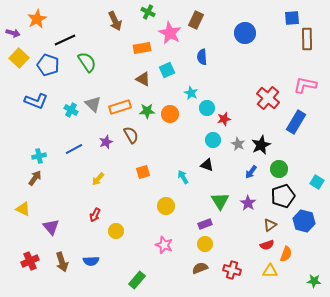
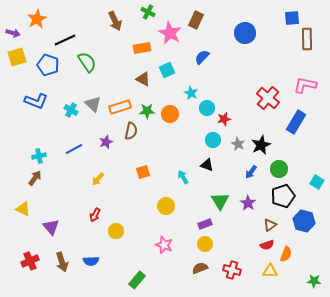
blue semicircle at (202, 57): rotated 49 degrees clockwise
yellow square at (19, 58): moved 2 px left, 1 px up; rotated 30 degrees clockwise
brown semicircle at (131, 135): moved 4 px up; rotated 42 degrees clockwise
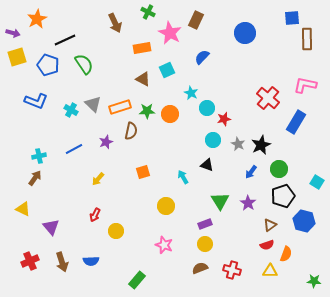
brown arrow at (115, 21): moved 2 px down
green semicircle at (87, 62): moved 3 px left, 2 px down
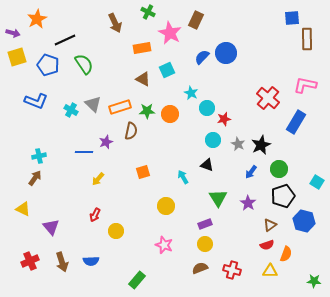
blue circle at (245, 33): moved 19 px left, 20 px down
blue line at (74, 149): moved 10 px right, 3 px down; rotated 30 degrees clockwise
green triangle at (220, 201): moved 2 px left, 3 px up
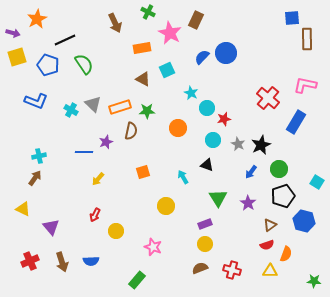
orange circle at (170, 114): moved 8 px right, 14 px down
pink star at (164, 245): moved 11 px left, 2 px down
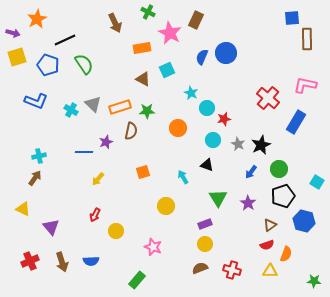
blue semicircle at (202, 57): rotated 21 degrees counterclockwise
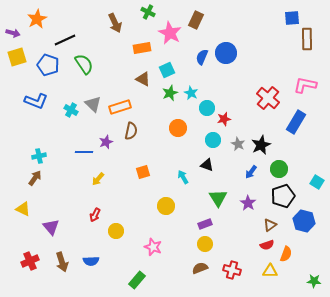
green star at (147, 111): moved 23 px right, 18 px up; rotated 21 degrees counterclockwise
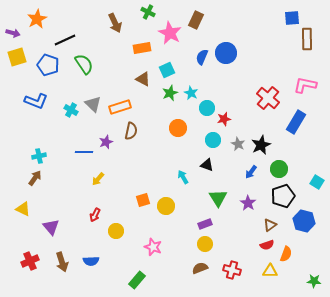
orange square at (143, 172): moved 28 px down
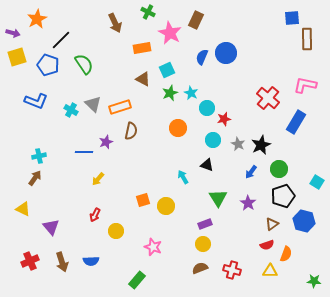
black line at (65, 40): moved 4 px left; rotated 20 degrees counterclockwise
brown triangle at (270, 225): moved 2 px right, 1 px up
yellow circle at (205, 244): moved 2 px left
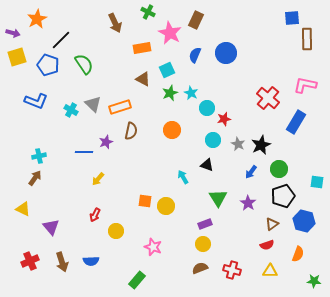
blue semicircle at (202, 57): moved 7 px left, 2 px up
orange circle at (178, 128): moved 6 px left, 2 px down
cyan square at (317, 182): rotated 24 degrees counterclockwise
orange square at (143, 200): moved 2 px right, 1 px down; rotated 24 degrees clockwise
orange semicircle at (286, 254): moved 12 px right
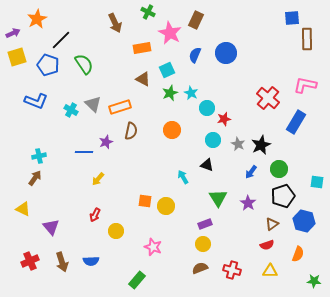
purple arrow at (13, 33): rotated 40 degrees counterclockwise
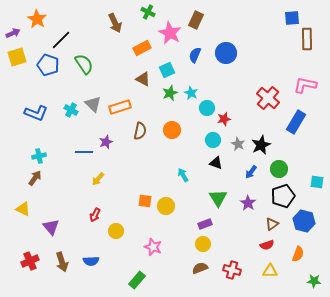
orange star at (37, 19): rotated 12 degrees counterclockwise
orange rectangle at (142, 48): rotated 18 degrees counterclockwise
blue L-shape at (36, 101): moved 12 px down
brown semicircle at (131, 131): moved 9 px right
black triangle at (207, 165): moved 9 px right, 2 px up
cyan arrow at (183, 177): moved 2 px up
